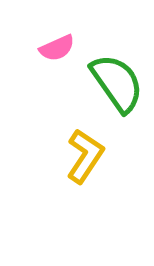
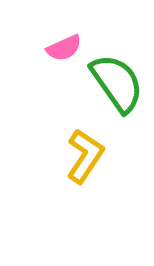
pink semicircle: moved 7 px right
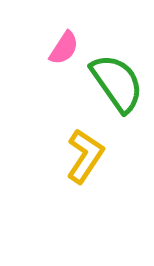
pink semicircle: rotated 33 degrees counterclockwise
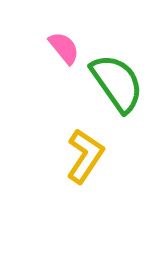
pink semicircle: rotated 72 degrees counterclockwise
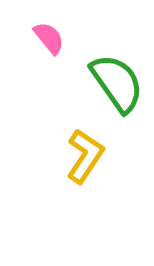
pink semicircle: moved 15 px left, 10 px up
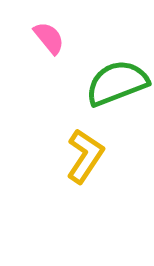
green semicircle: rotated 76 degrees counterclockwise
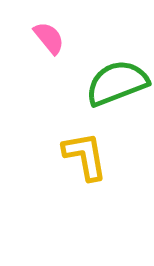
yellow L-shape: rotated 44 degrees counterclockwise
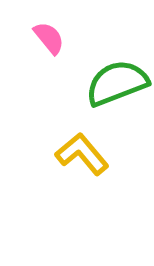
yellow L-shape: moved 3 px left, 2 px up; rotated 30 degrees counterclockwise
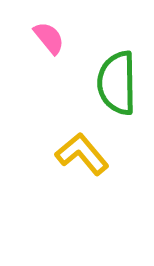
green semicircle: rotated 70 degrees counterclockwise
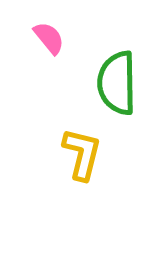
yellow L-shape: rotated 54 degrees clockwise
